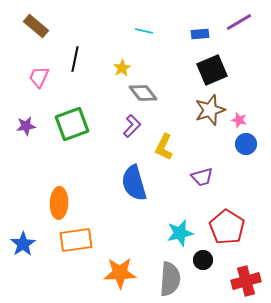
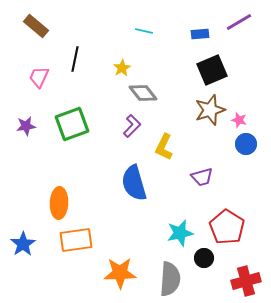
black circle: moved 1 px right, 2 px up
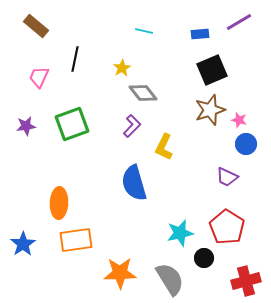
purple trapezoid: moved 25 px right; rotated 40 degrees clockwise
gray semicircle: rotated 36 degrees counterclockwise
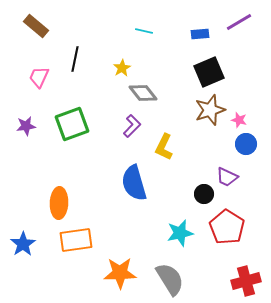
black square: moved 3 px left, 2 px down
black circle: moved 64 px up
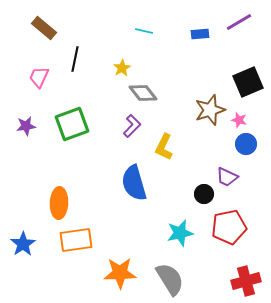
brown rectangle: moved 8 px right, 2 px down
black square: moved 39 px right, 10 px down
red pentagon: moved 2 px right; rotated 28 degrees clockwise
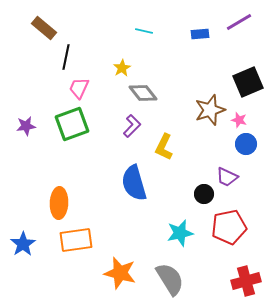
black line: moved 9 px left, 2 px up
pink trapezoid: moved 40 px right, 11 px down
orange star: rotated 16 degrees clockwise
